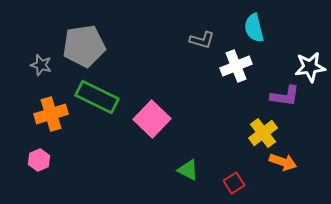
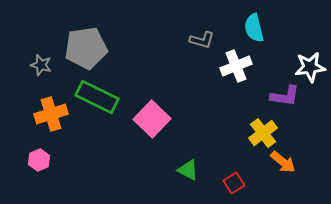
gray pentagon: moved 2 px right, 2 px down
orange arrow: rotated 20 degrees clockwise
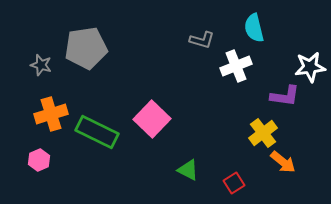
green rectangle: moved 35 px down
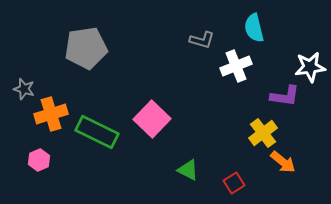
gray star: moved 17 px left, 24 px down
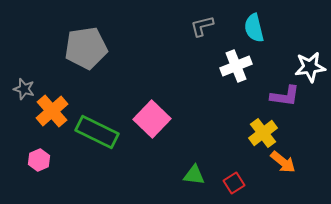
gray L-shape: moved 14 px up; rotated 150 degrees clockwise
orange cross: moved 1 px right, 3 px up; rotated 24 degrees counterclockwise
green triangle: moved 6 px right, 5 px down; rotated 20 degrees counterclockwise
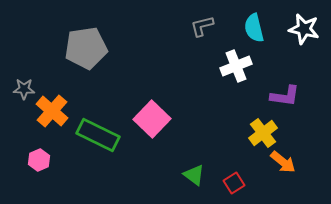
white star: moved 6 px left, 38 px up; rotated 20 degrees clockwise
gray star: rotated 15 degrees counterclockwise
orange cross: rotated 8 degrees counterclockwise
green rectangle: moved 1 px right, 3 px down
green triangle: rotated 30 degrees clockwise
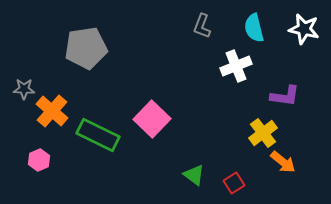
gray L-shape: rotated 55 degrees counterclockwise
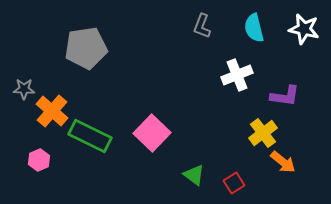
white cross: moved 1 px right, 9 px down
pink square: moved 14 px down
green rectangle: moved 8 px left, 1 px down
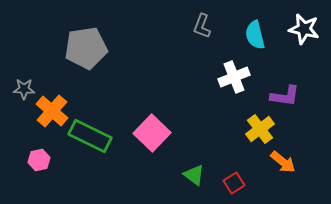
cyan semicircle: moved 1 px right, 7 px down
white cross: moved 3 px left, 2 px down
yellow cross: moved 3 px left, 4 px up
pink hexagon: rotated 10 degrees clockwise
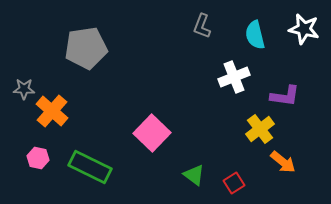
green rectangle: moved 31 px down
pink hexagon: moved 1 px left, 2 px up; rotated 25 degrees clockwise
